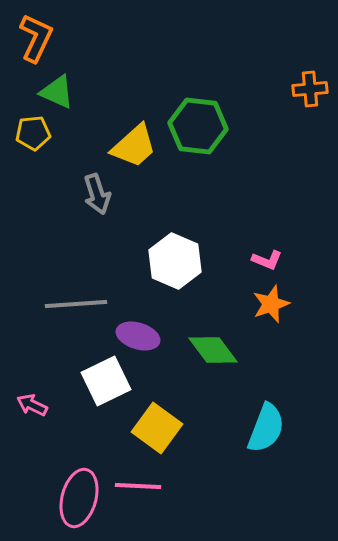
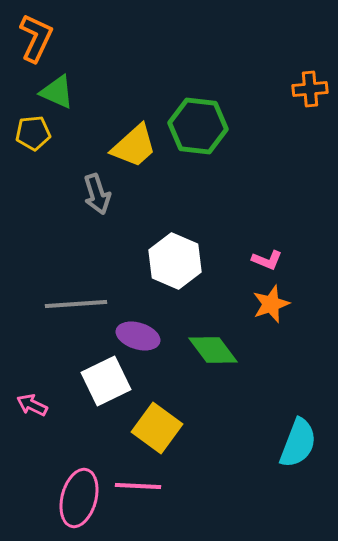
cyan semicircle: moved 32 px right, 15 px down
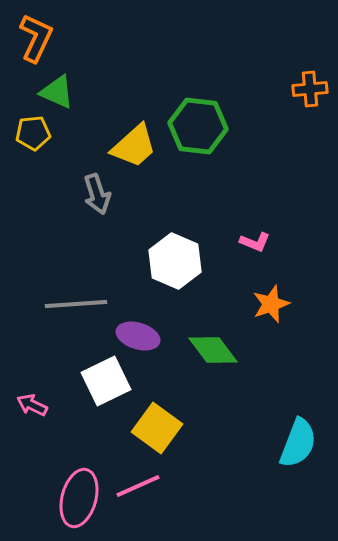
pink L-shape: moved 12 px left, 18 px up
pink line: rotated 27 degrees counterclockwise
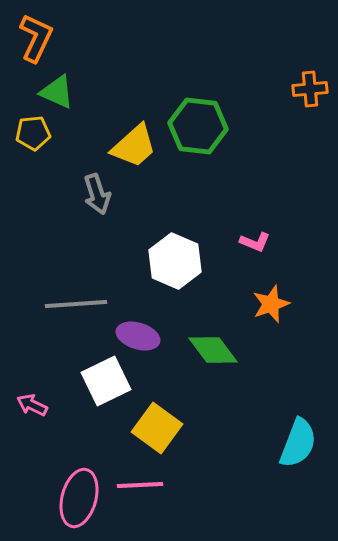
pink line: moved 2 px right, 1 px up; rotated 21 degrees clockwise
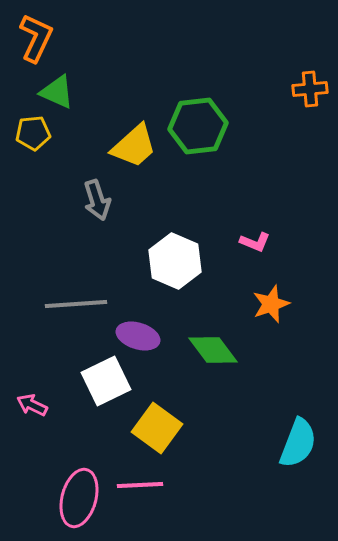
green hexagon: rotated 14 degrees counterclockwise
gray arrow: moved 6 px down
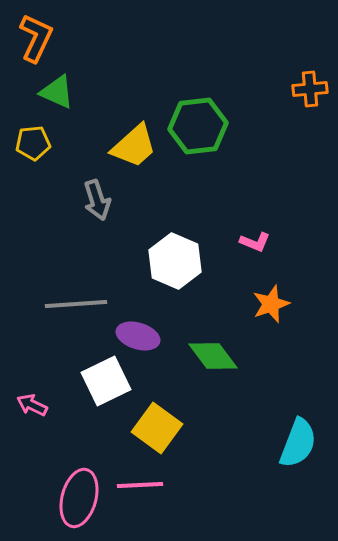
yellow pentagon: moved 10 px down
green diamond: moved 6 px down
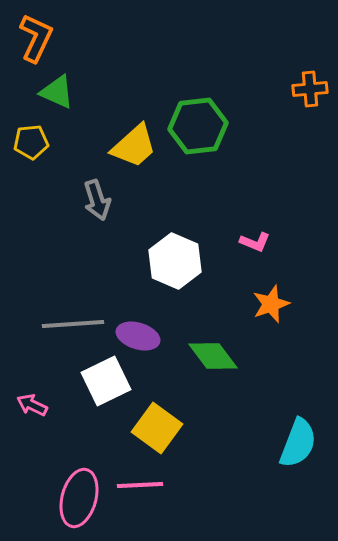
yellow pentagon: moved 2 px left, 1 px up
gray line: moved 3 px left, 20 px down
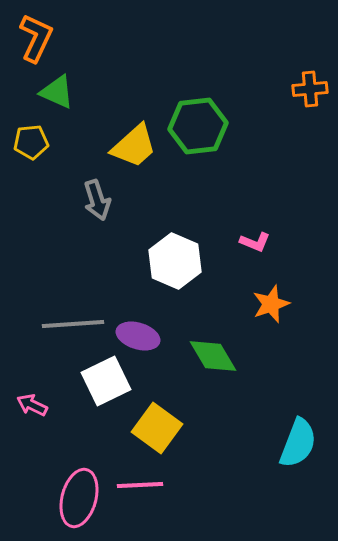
green diamond: rotated 6 degrees clockwise
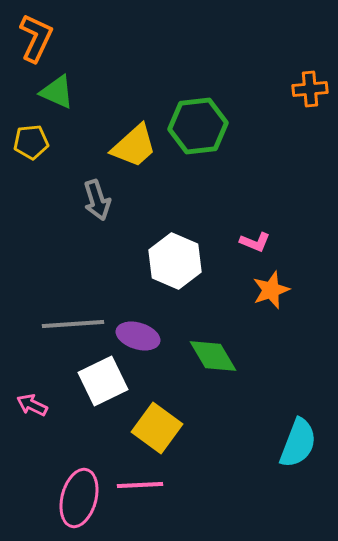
orange star: moved 14 px up
white square: moved 3 px left
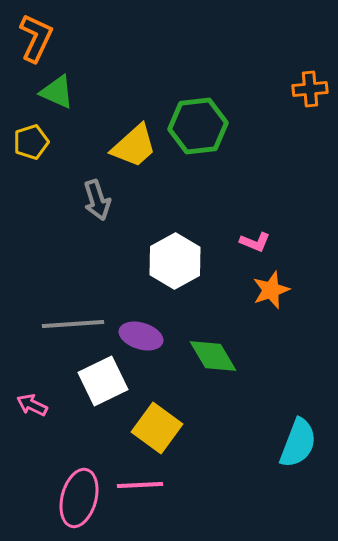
yellow pentagon: rotated 12 degrees counterclockwise
white hexagon: rotated 8 degrees clockwise
purple ellipse: moved 3 px right
